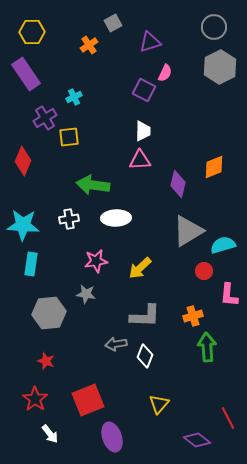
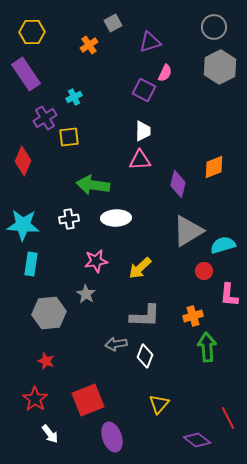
gray star at (86, 294): rotated 24 degrees clockwise
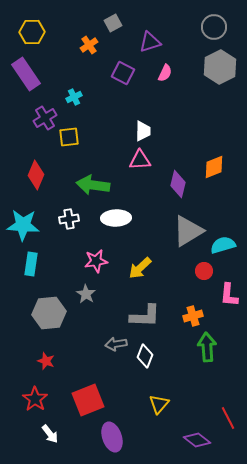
purple square at (144, 90): moved 21 px left, 17 px up
red diamond at (23, 161): moved 13 px right, 14 px down
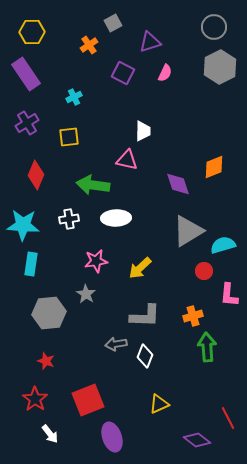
purple cross at (45, 118): moved 18 px left, 5 px down
pink triangle at (140, 160): moved 13 px left; rotated 15 degrees clockwise
purple diamond at (178, 184): rotated 32 degrees counterclockwise
yellow triangle at (159, 404): rotated 25 degrees clockwise
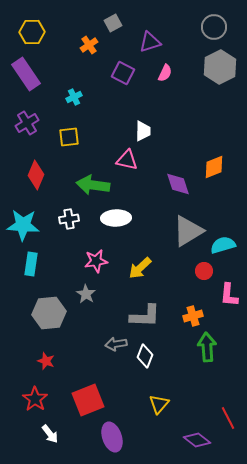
yellow triangle at (159, 404): rotated 25 degrees counterclockwise
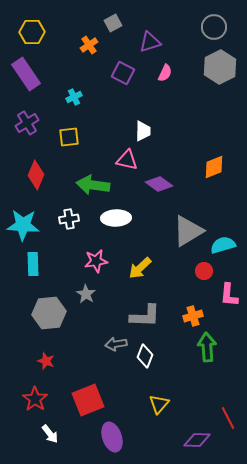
purple diamond at (178, 184): moved 19 px left; rotated 36 degrees counterclockwise
cyan rectangle at (31, 264): moved 2 px right; rotated 10 degrees counterclockwise
purple diamond at (197, 440): rotated 36 degrees counterclockwise
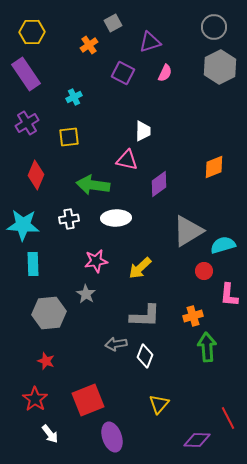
purple diamond at (159, 184): rotated 72 degrees counterclockwise
